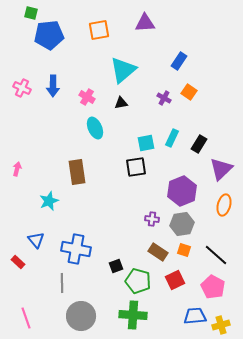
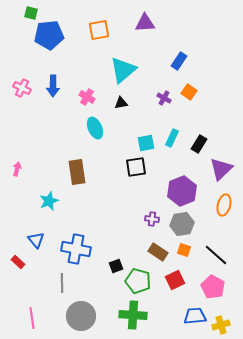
pink line at (26, 318): moved 6 px right; rotated 10 degrees clockwise
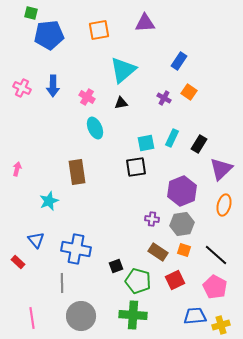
pink pentagon at (213, 287): moved 2 px right
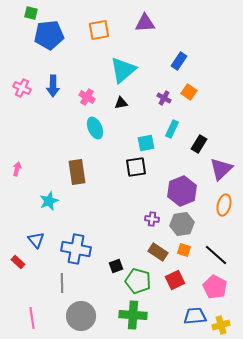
cyan rectangle at (172, 138): moved 9 px up
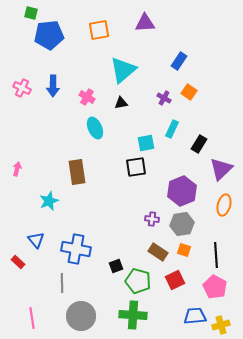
black line at (216, 255): rotated 45 degrees clockwise
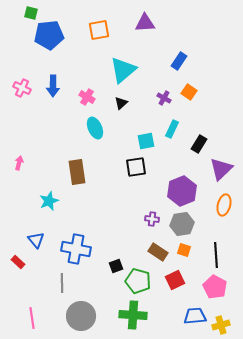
black triangle at (121, 103): rotated 32 degrees counterclockwise
cyan square at (146, 143): moved 2 px up
pink arrow at (17, 169): moved 2 px right, 6 px up
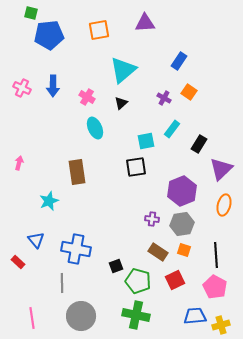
cyan rectangle at (172, 129): rotated 12 degrees clockwise
green cross at (133, 315): moved 3 px right; rotated 8 degrees clockwise
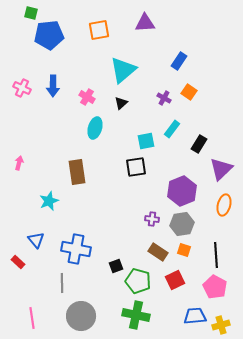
cyan ellipse at (95, 128): rotated 40 degrees clockwise
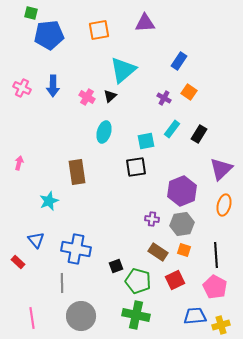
black triangle at (121, 103): moved 11 px left, 7 px up
cyan ellipse at (95, 128): moved 9 px right, 4 px down
black rectangle at (199, 144): moved 10 px up
